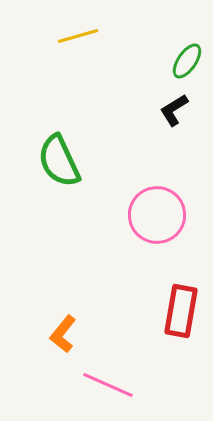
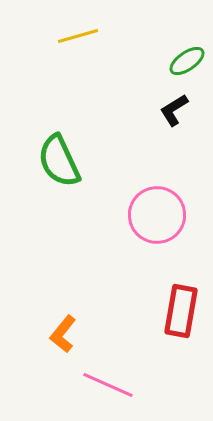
green ellipse: rotated 21 degrees clockwise
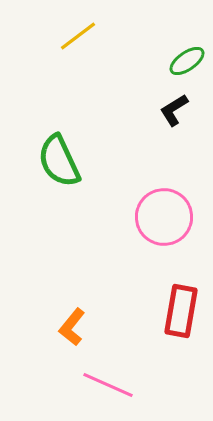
yellow line: rotated 21 degrees counterclockwise
pink circle: moved 7 px right, 2 px down
orange L-shape: moved 9 px right, 7 px up
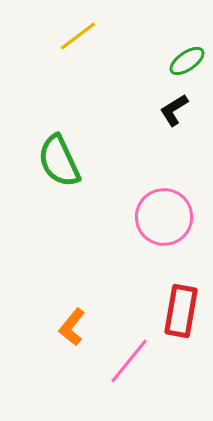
pink line: moved 21 px right, 24 px up; rotated 75 degrees counterclockwise
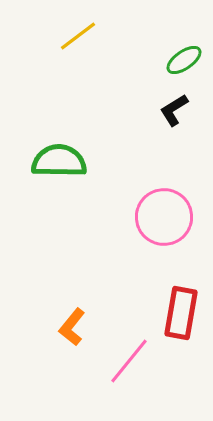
green ellipse: moved 3 px left, 1 px up
green semicircle: rotated 116 degrees clockwise
red rectangle: moved 2 px down
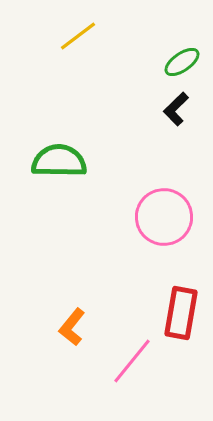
green ellipse: moved 2 px left, 2 px down
black L-shape: moved 2 px right, 1 px up; rotated 12 degrees counterclockwise
pink line: moved 3 px right
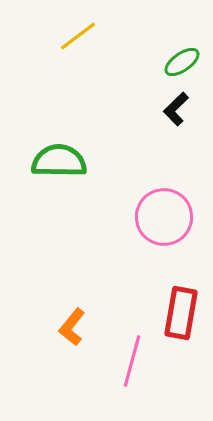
pink line: rotated 24 degrees counterclockwise
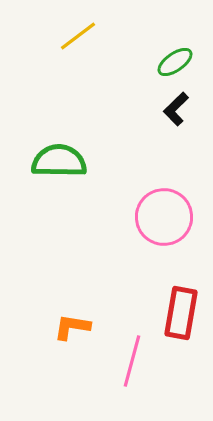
green ellipse: moved 7 px left
orange L-shape: rotated 60 degrees clockwise
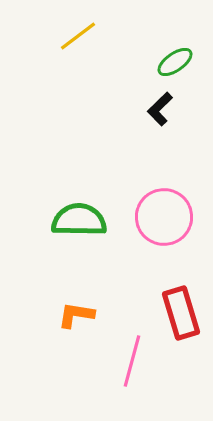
black L-shape: moved 16 px left
green semicircle: moved 20 px right, 59 px down
red rectangle: rotated 27 degrees counterclockwise
orange L-shape: moved 4 px right, 12 px up
